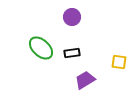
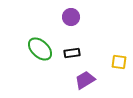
purple circle: moved 1 px left
green ellipse: moved 1 px left, 1 px down
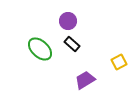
purple circle: moved 3 px left, 4 px down
black rectangle: moved 9 px up; rotated 49 degrees clockwise
yellow square: rotated 35 degrees counterclockwise
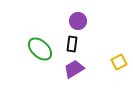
purple circle: moved 10 px right
black rectangle: rotated 56 degrees clockwise
purple trapezoid: moved 11 px left, 11 px up
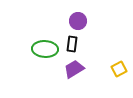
green ellipse: moved 5 px right; rotated 40 degrees counterclockwise
yellow square: moved 7 px down
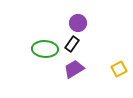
purple circle: moved 2 px down
black rectangle: rotated 28 degrees clockwise
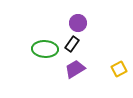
purple trapezoid: moved 1 px right
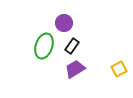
purple circle: moved 14 px left
black rectangle: moved 2 px down
green ellipse: moved 1 px left, 3 px up; rotated 75 degrees counterclockwise
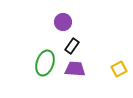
purple circle: moved 1 px left, 1 px up
green ellipse: moved 1 px right, 17 px down
purple trapezoid: rotated 35 degrees clockwise
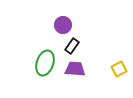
purple circle: moved 3 px down
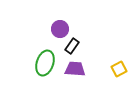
purple circle: moved 3 px left, 4 px down
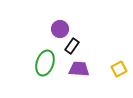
purple trapezoid: moved 4 px right
